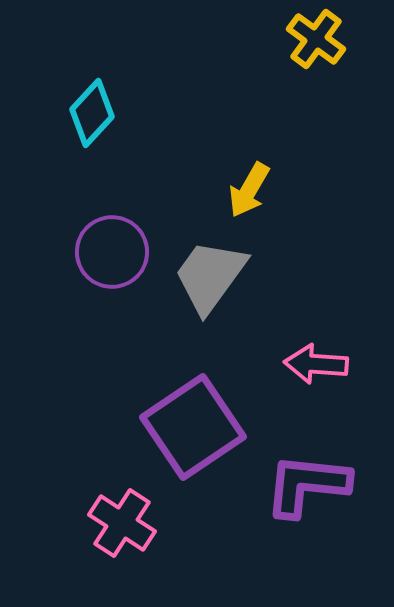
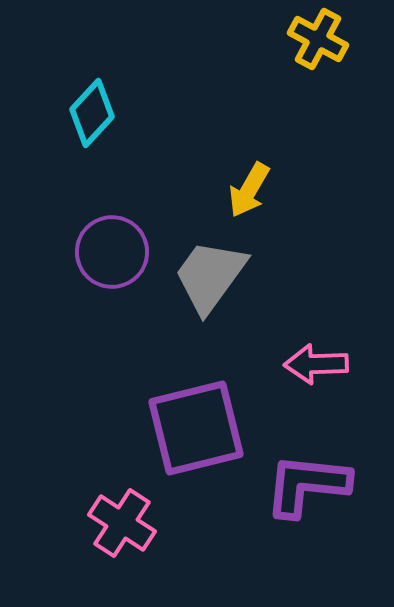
yellow cross: moved 2 px right; rotated 8 degrees counterclockwise
pink arrow: rotated 6 degrees counterclockwise
purple square: moved 3 px right, 1 px down; rotated 20 degrees clockwise
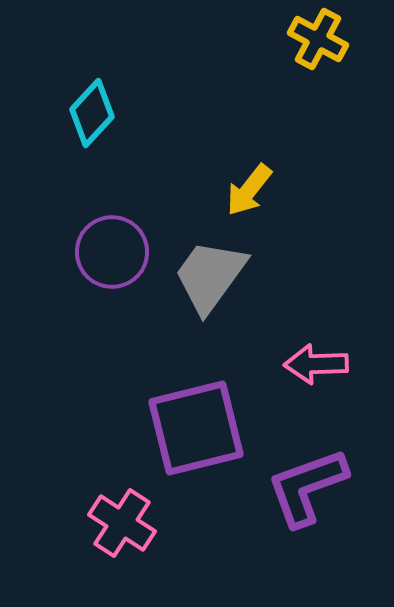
yellow arrow: rotated 8 degrees clockwise
purple L-shape: moved 2 px down; rotated 26 degrees counterclockwise
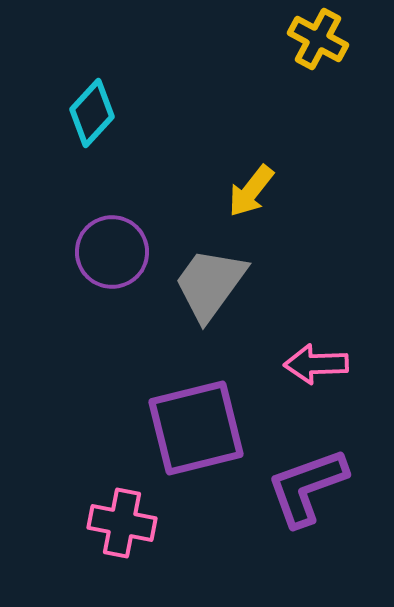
yellow arrow: moved 2 px right, 1 px down
gray trapezoid: moved 8 px down
pink cross: rotated 22 degrees counterclockwise
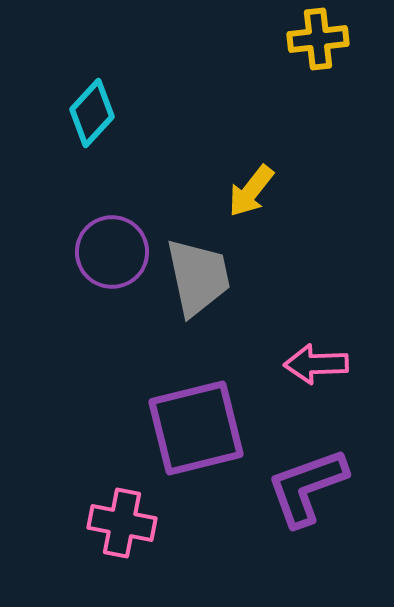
yellow cross: rotated 34 degrees counterclockwise
gray trapezoid: moved 12 px left, 7 px up; rotated 132 degrees clockwise
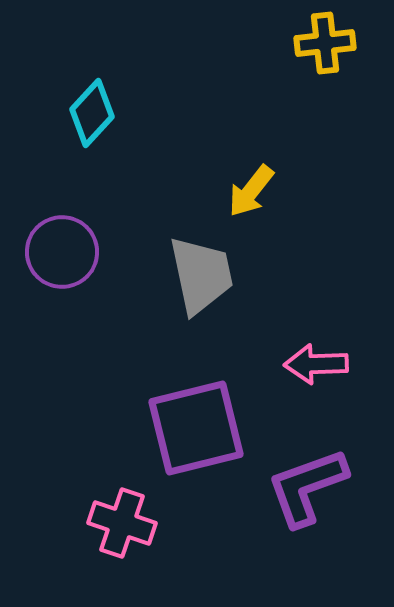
yellow cross: moved 7 px right, 4 px down
purple circle: moved 50 px left
gray trapezoid: moved 3 px right, 2 px up
pink cross: rotated 8 degrees clockwise
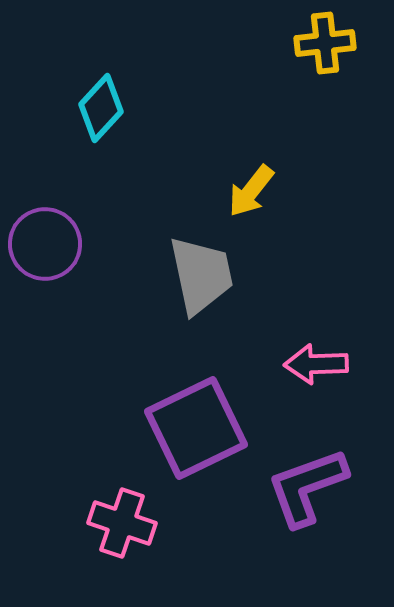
cyan diamond: moved 9 px right, 5 px up
purple circle: moved 17 px left, 8 px up
purple square: rotated 12 degrees counterclockwise
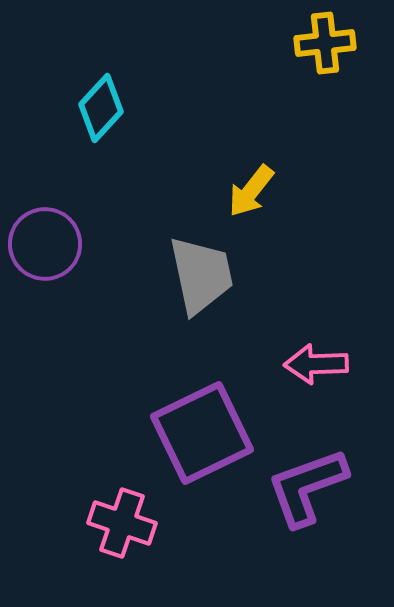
purple square: moved 6 px right, 5 px down
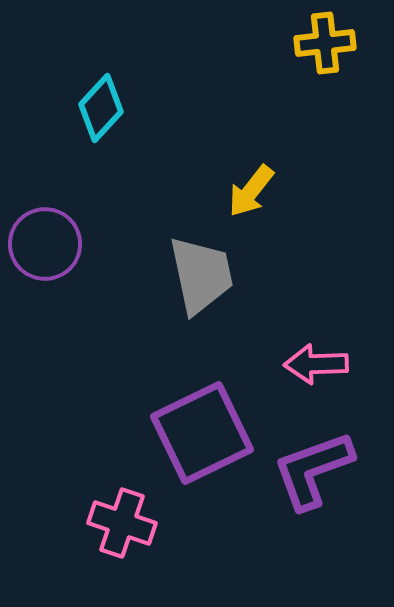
purple L-shape: moved 6 px right, 17 px up
